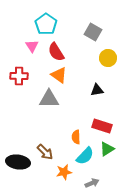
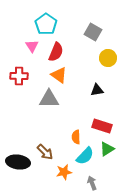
red semicircle: rotated 126 degrees counterclockwise
gray arrow: rotated 88 degrees counterclockwise
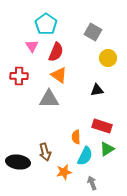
brown arrow: rotated 30 degrees clockwise
cyan semicircle: rotated 18 degrees counterclockwise
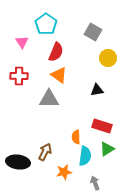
pink triangle: moved 10 px left, 4 px up
brown arrow: rotated 138 degrees counterclockwise
cyan semicircle: rotated 18 degrees counterclockwise
gray arrow: moved 3 px right
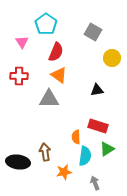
yellow circle: moved 4 px right
red rectangle: moved 4 px left
brown arrow: rotated 36 degrees counterclockwise
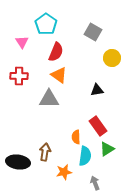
red rectangle: rotated 36 degrees clockwise
brown arrow: rotated 18 degrees clockwise
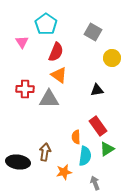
red cross: moved 6 px right, 13 px down
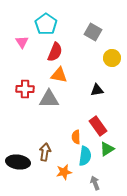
red semicircle: moved 1 px left
orange triangle: rotated 24 degrees counterclockwise
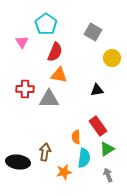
cyan semicircle: moved 1 px left, 2 px down
gray arrow: moved 13 px right, 8 px up
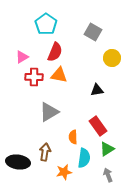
pink triangle: moved 15 px down; rotated 32 degrees clockwise
red cross: moved 9 px right, 12 px up
gray triangle: moved 13 px down; rotated 30 degrees counterclockwise
orange semicircle: moved 3 px left
